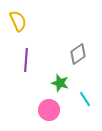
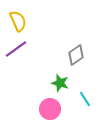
gray diamond: moved 2 px left, 1 px down
purple line: moved 10 px left, 11 px up; rotated 50 degrees clockwise
pink circle: moved 1 px right, 1 px up
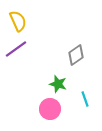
green star: moved 2 px left, 1 px down
cyan line: rotated 14 degrees clockwise
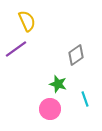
yellow semicircle: moved 9 px right
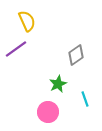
green star: rotated 30 degrees clockwise
pink circle: moved 2 px left, 3 px down
